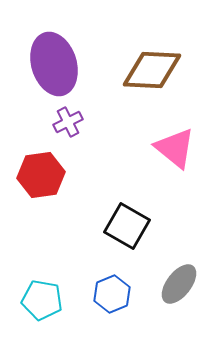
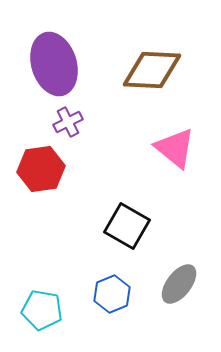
red hexagon: moved 6 px up
cyan pentagon: moved 10 px down
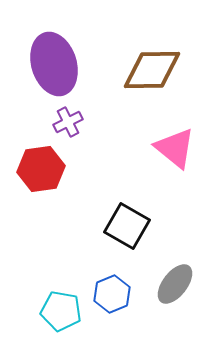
brown diamond: rotated 4 degrees counterclockwise
gray ellipse: moved 4 px left
cyan pentagon: moved 19 px right, 1 px down
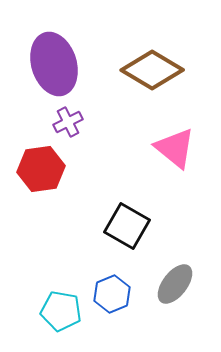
brown diamond: rotated 32 degrees clockwise
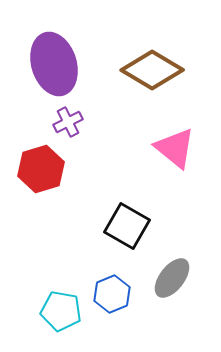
red hexagon: rotated 9 degrees counterclockwise
gray ellipse: moved 3 px left, 6 px up
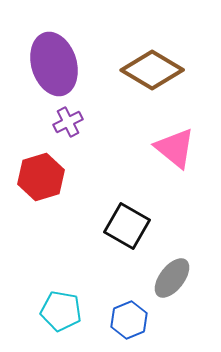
red hexagon: moved 8 px down
blue hexagon: moved 17 px right, 26 px down
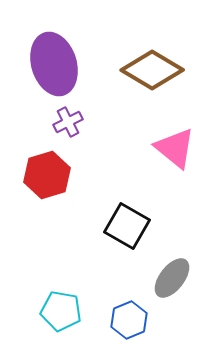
red hexagon: moved 6 px right, 2 px up
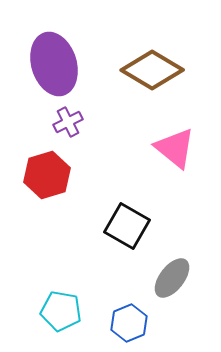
blue hexagon: moved 3 px down
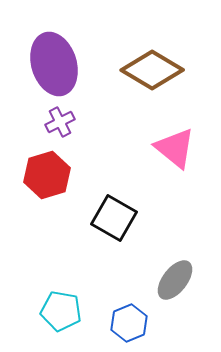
purple cross: moved 8 px left
black square: moved 13 px left, 8 px up
gray ellipse: moved 3 px right, 2 px down
